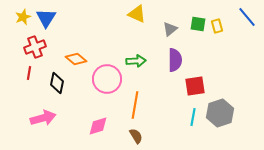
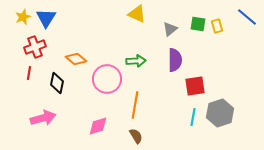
blue line: rotated 10 degrees counterclockwise
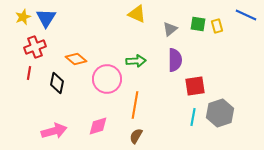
blue line: moved 1 px left, 2 px up; rotated 15 degrees counterclockwise
pink arrow: moved 11 px right, 13 px down
brown semicircle: rotated 119 degrees counterclockwise
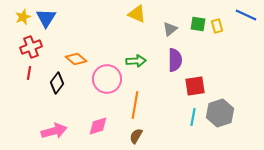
red cross: moved 4 px left
black diamond: rotated 25 degrees clockwise
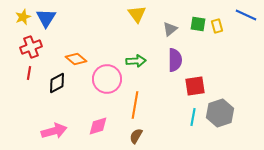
yellow triangle: rotated 30 degrees clockwise
black diamond: rotated 25 degrees clockwise
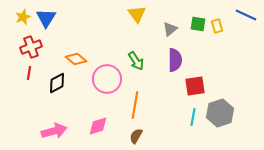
green arrow: rotated 60 degrees clockwise
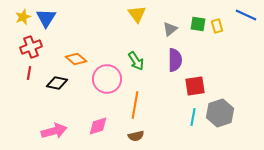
black diamond: rotated 40 degrees clockwise
brown semicircle: rotated 133 degrees counterclockwise
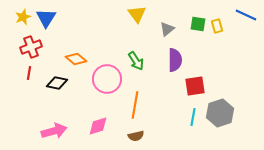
gray triangle: moved 3 px left
